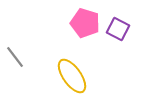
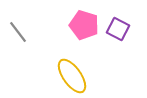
pink pentagon: moved 1 px left, 2 px down
gray line: moved 3 px right, 25 px up
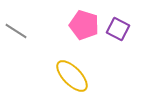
gray line: moved 2 px left, 1 px up; rotated 20 degrees counterclockwise
yellow ellipse: rotated 9 degrees counterclockwise
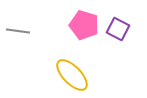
gray line: moved 2 px right; rotated 25 degrees counterclockwise
yellow ellipse: moved 1 px up
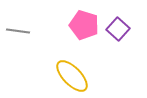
purple square: rotated 15 degrees clockwise
yellow ellipse: moved 1 px down
